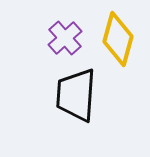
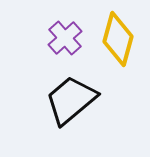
black trapezoid: moved 5 px left, 5 px down; rotated 46 degrees clockwise
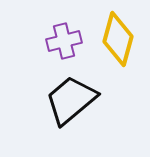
purple cross: moved 1 px left, 3 px down; rotated 28 degrees clockwise
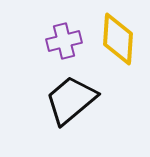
yellow diamond: rotated 12 degrees counterclockwise
